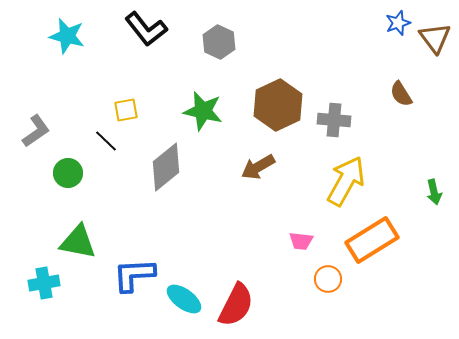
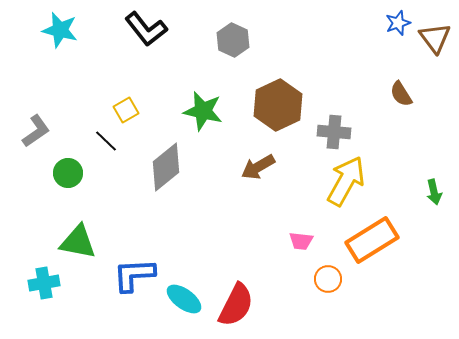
cyan star: moved 7 px left, 6 px up
gray hexagon: moved 14 px right, 2 px up
yellow square: rotated 20 degrees counterclockwise
gray cross: moved 12 px down
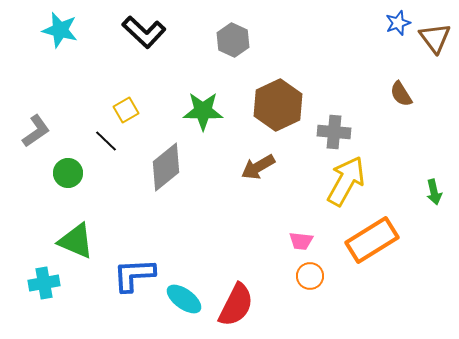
black L-shape: moved 2 px left, 3 px down; rotated 9 degrees counterclockwise
green star: rotated 12 degrees counterclockwise
green triangle: moved 2 px left, 1 px up; rotated 12 degrees clockwise
orange circle: moved 18 px left, 3 px up
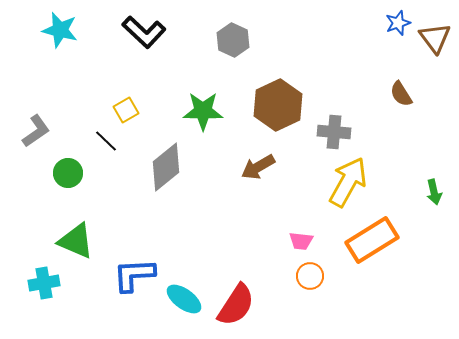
yellow arrow: moved 2 px right, 1 px down
red semicircle: rotated 6 degrees clockwise
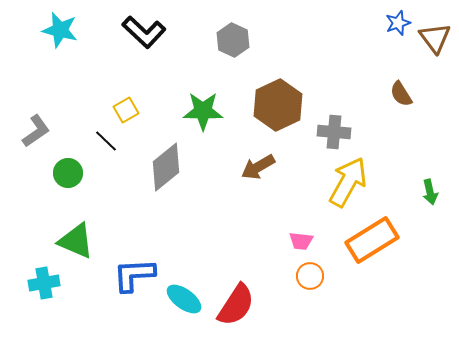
green arrow: moved 4 px left
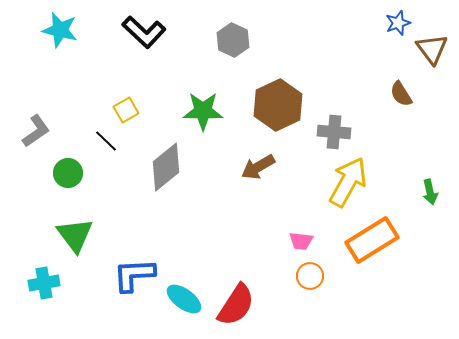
brown triangle: moved 3 px left, 11 px down
green triangle: moved 1 px left, 6 px up; rotated 30 degrees clockwise
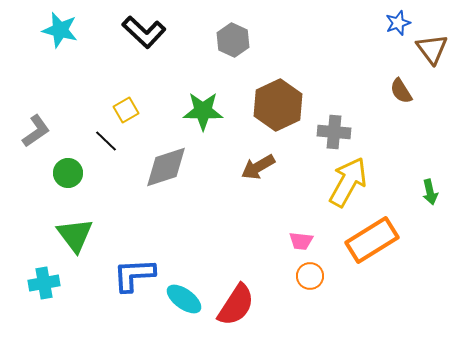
brown semicircle: moved 3 px up
gray diamond: rotated 21 degrees clockwise
